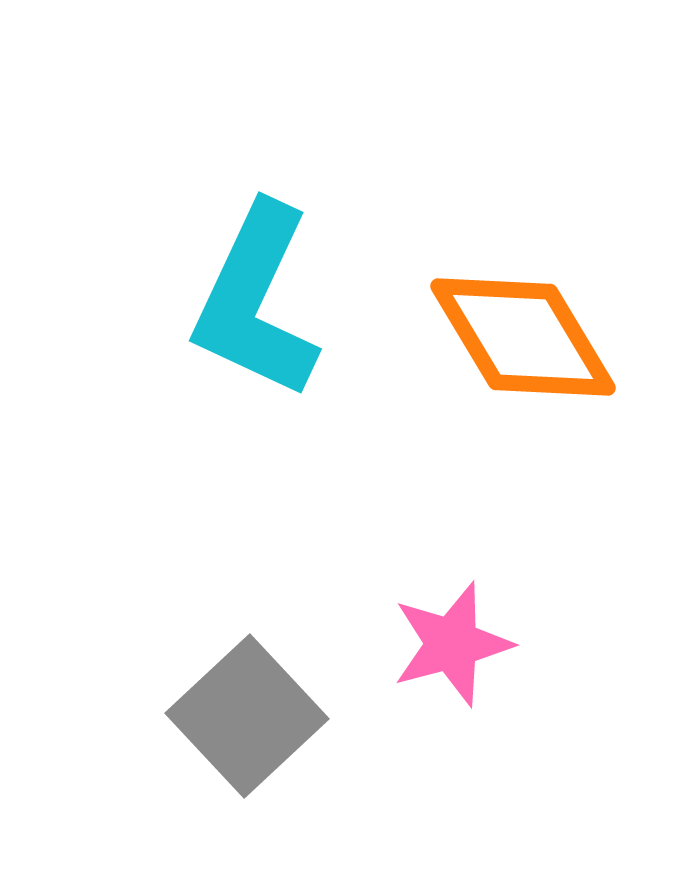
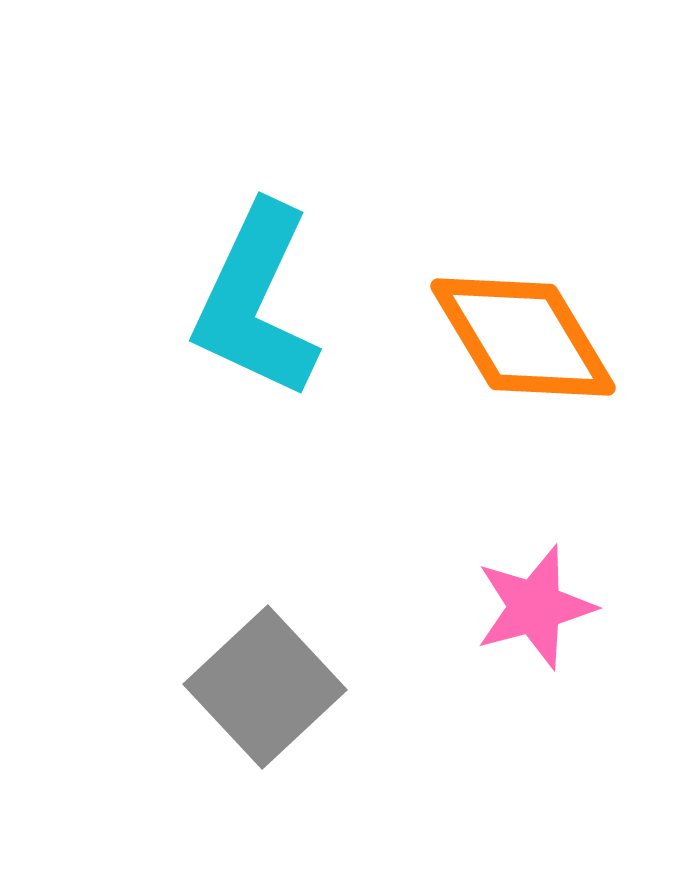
pink star: moved 83 px right, 37 px up
gray square: moved 18 px right, 29 px up
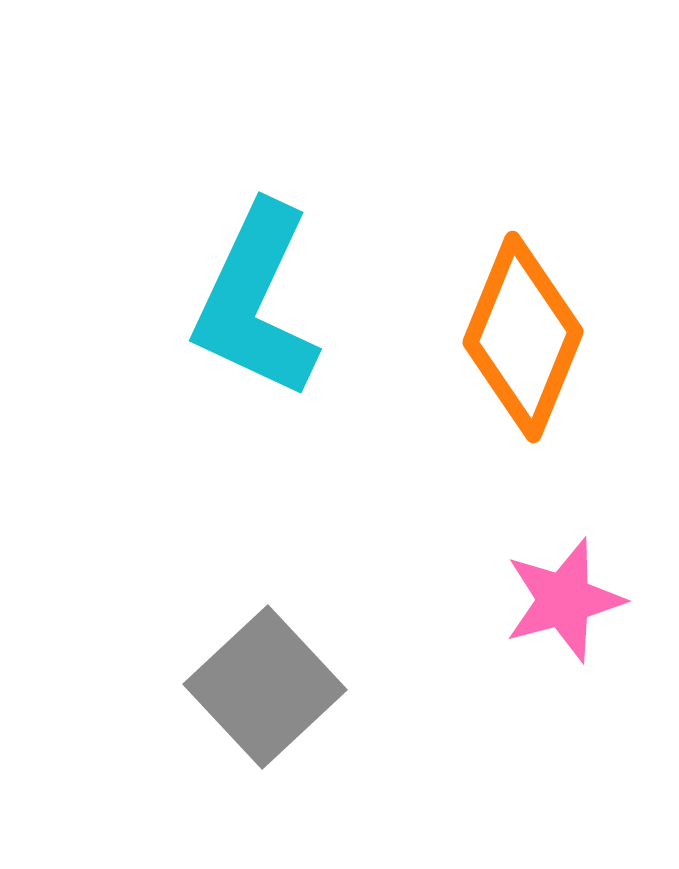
orange diamond: rotated 53 degrees clockwise
pink star: moved 29 px right, 7 px up
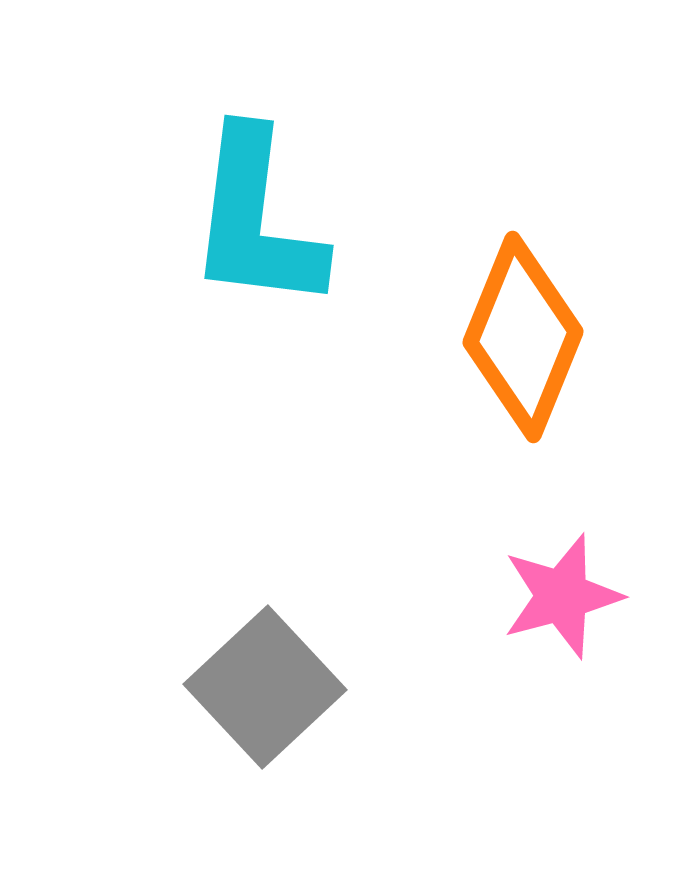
cyan L-shape: moved 81 px up; rotated 18 degrees counterclockwise
pink star: moved 2 px left, 4 px up
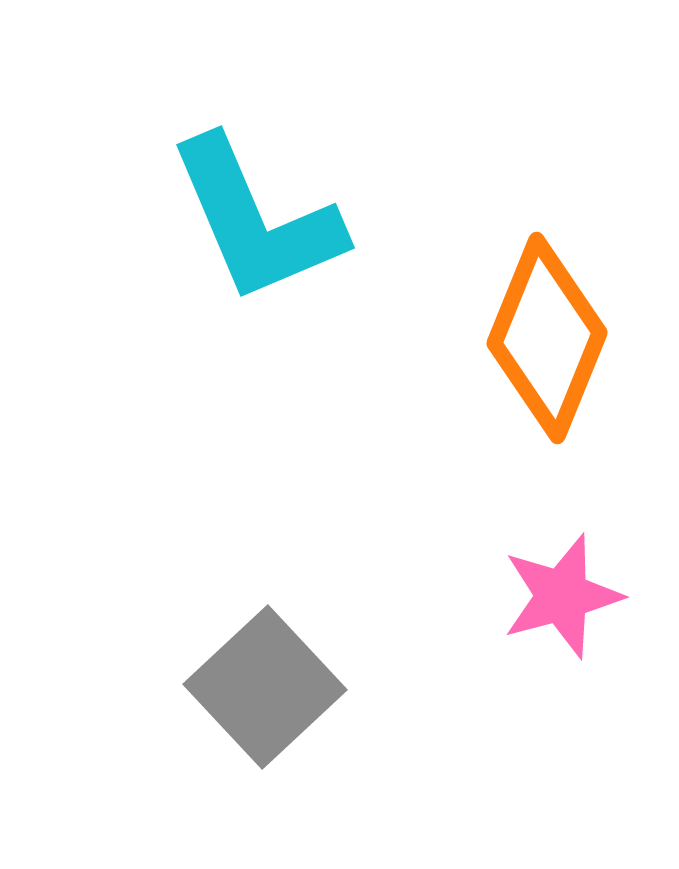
cyan L-shape: rotated 30 degrees counterclockwise
orange diamond: moved 24 px right, 1 px down
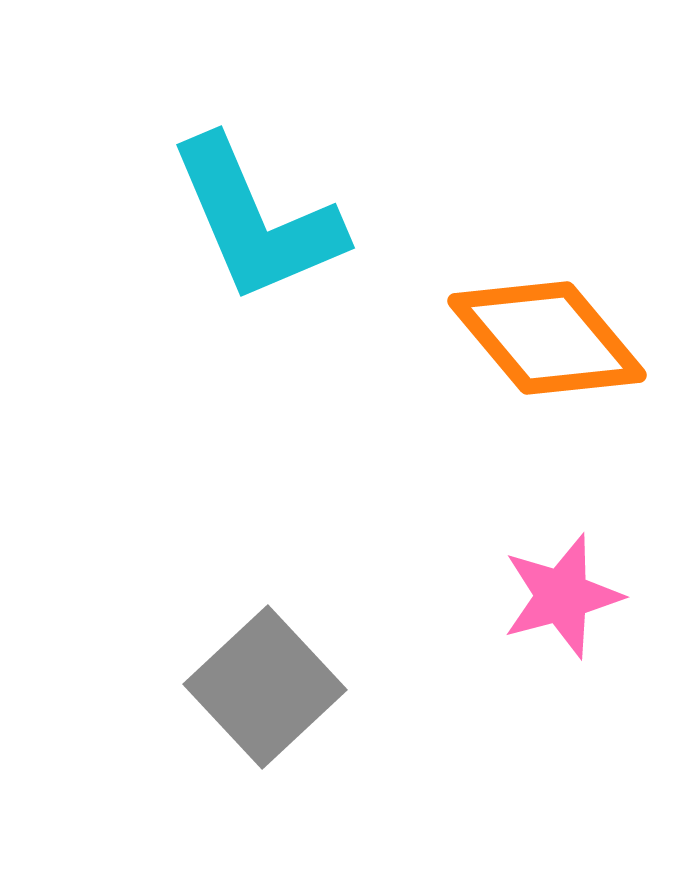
orange diamond: rotated 62 degrees counterclockwise
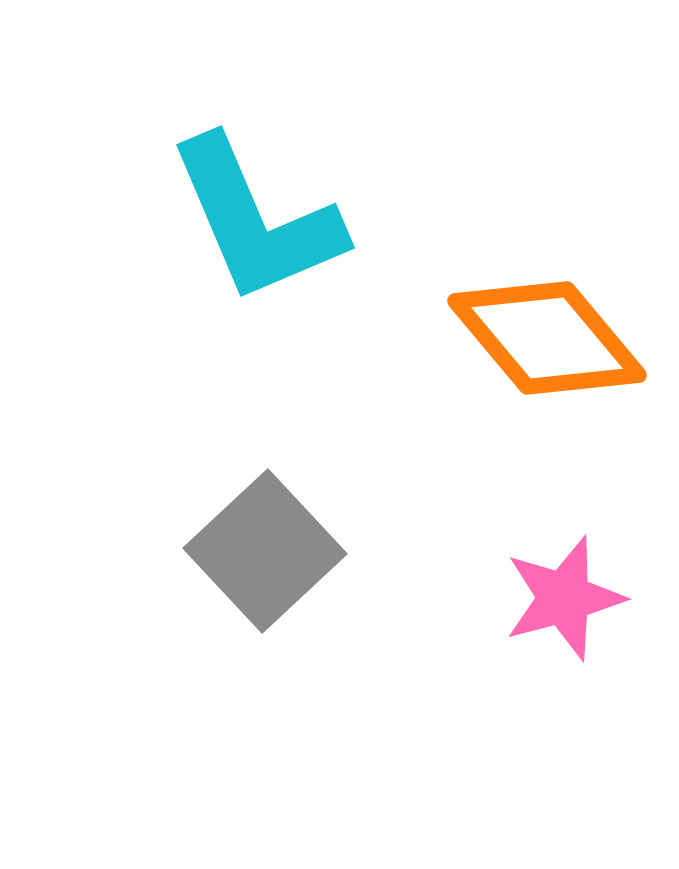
pink star: moved 2 px right, 2 px down
gray square: moved 136 px up
